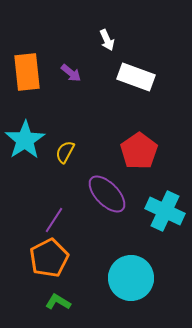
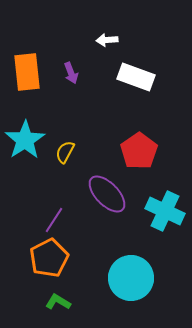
white arrow: rotated 110 degrees clockwise
purple arrow: rotated 30 degrees clockwise
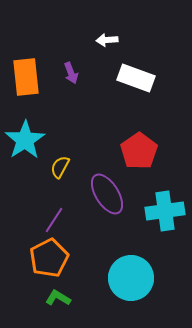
orange rectangle: moved 1 px left, 5 px down
white rectangle: moved 1 px down
yellow semicircle: moved 5 px left, 15 px down
purple ellipse: rotated 12 degrees clockwise
cyan cross: rotated 33 degrees counterclockwise
green L-shape: moved 4 px up
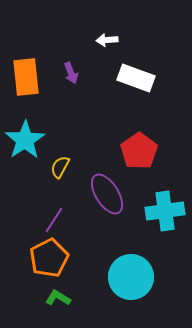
cyan circle: moved 1 px up
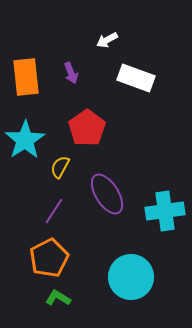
white arrow: rotated 25 degrees counterclockwise
red pentagon: moved 52 px left, 23 px up
purple line: moved 9 px up
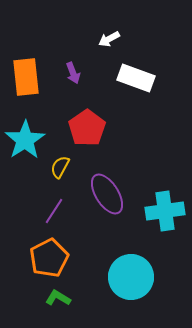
white arrow: moved 2 px right, 1 px up
purple arrow: moved 2 px right
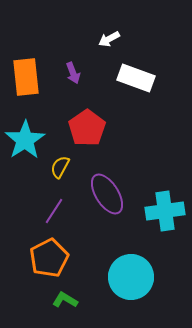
green L-shape: moved 7 px right, 2 px down
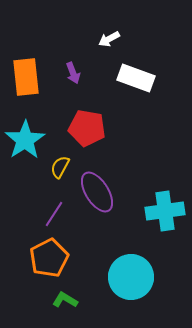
red pentagon: rotated 27 degrees counterclockwise
purple ellipse: moved 10 px left, 2 px up
purple line: moved 3 px down
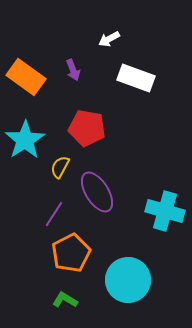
purple arrow: moved 3 px up
orange rectangle: rotated 48 degrees counterclockwise
cyan cross: rotated 24 degrees clockwise
orange pentagon: moved 22 px right, 5 px up
cyan circle: moved 3 px left, 3 px down
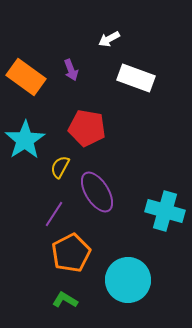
purple arrow: moved 2 px left
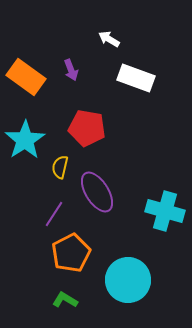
white arrow: rotated 60 degrees clockwise
yellow semicircle: rotated 15 degrees counterclockwise
